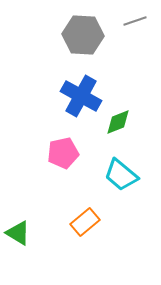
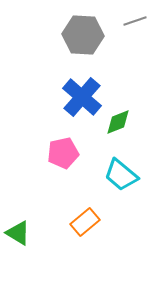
blue cross: moved 1 px right, 1 px down; rotated 12 degrees clockwise
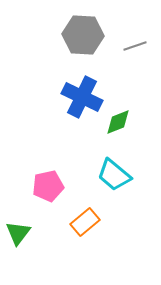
gray line: moved 25 px down
blue cross: rotated 15 degrees counterclockwise
pink pentagon: moved 15 px left, 33 px down
cyan trapezoid: moved 7 px left
green triangle: rotated 36 degrees clockwise
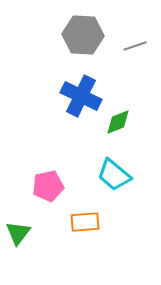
blue cross: moved 1 px left, 1 px up
orange rectangle: rotated 36 degrees clockwise
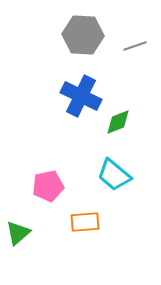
green triangle: rotated 12 degrees clockwise
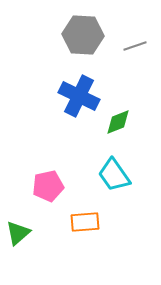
blue cross: moved 2 px left
cyan trapezoid: rotated 15 degrees clockwise
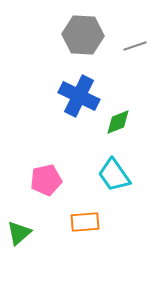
pink pentagon: moved 2 px left, 6 px up
green triangle: moved 1 px right
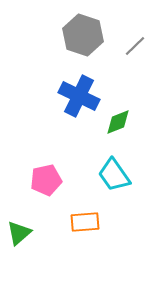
gray hexagon: rotated 15 degrees clockwise
gray line: rotated 25 degrees counterclockwise
